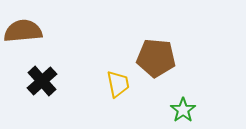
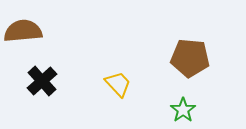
brown pentagon: moved 34 px right
yellow trapezoid: rotated 32 degrees counterclockwise
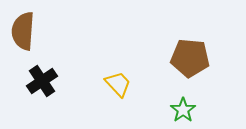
brown semicircle: rotated 81 degrees counterclockwise
black cross: rotated 8 degrees clockwise
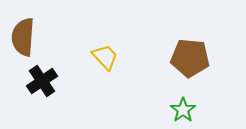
brown semicircle: moved 6 px down
yellow trapezoid: moved 13 px left, 27 px up
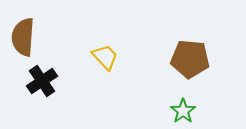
brown pentagon: moved 1 px down
green star: moved 1 px down
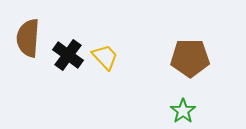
brown semicircle: moved 5 px right, 1 px down
brown pentagon: moved 1 px up; rotated 6 degrees counterclockwise
black cross: moved 26 px right, 26 px up; rotated 20 degrees counterclockwise
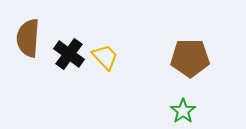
black cross: moved 1 px right, 1 px up
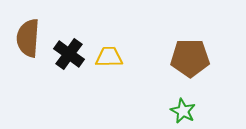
yellow trapezoid: moved 4 px right; rotated 48 degrees counterclockwise
green star: rotated 10 degrees counterclockwise
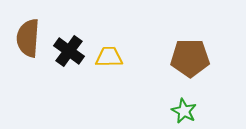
black cross: moved 3 px up
green star: moved 1 px right
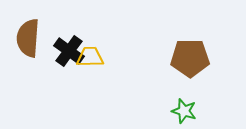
yellow trapezoid: moved 19 px left
green star: rotated 10 degrees counterclockwise
